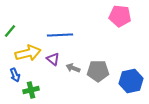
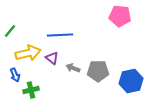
purple triangle: moved 1 px left, 1 px up
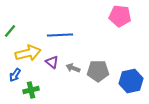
purple triangle: moved 4 px down
blue arrow: rotated 56 degrees clockwise
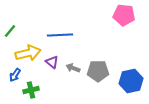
pink pentagon: moved 4 px right, 1 px up
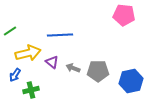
green line: rotated 16 degrees clockwise
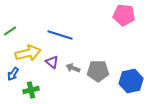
blue line: rotated 20 degrees clockwise
blue arrow: moved 2 px left, 1 px up
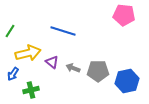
green line: rotated 24 degrees counterclockwise
blue line: moved 3 px right, 4 px up
blue hexagon: moved 4 px left
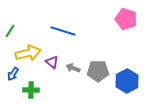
pink pentagon: moved 2 px right, 4 px down; rotated 10 degrees clockwise
blue hexagon: rotated 15 degrees counterclockwise
green cross: rotated 14 degrees clockwise
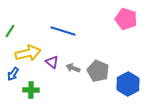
gray pentagon: rotated 25 degrees clockwise
blue hexagon: moved 1 px right, 3 px down
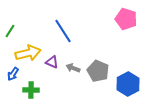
blue line: rotated 40 degrees clockwise
purple triangle: rotated 16 degrees counterclockwise
